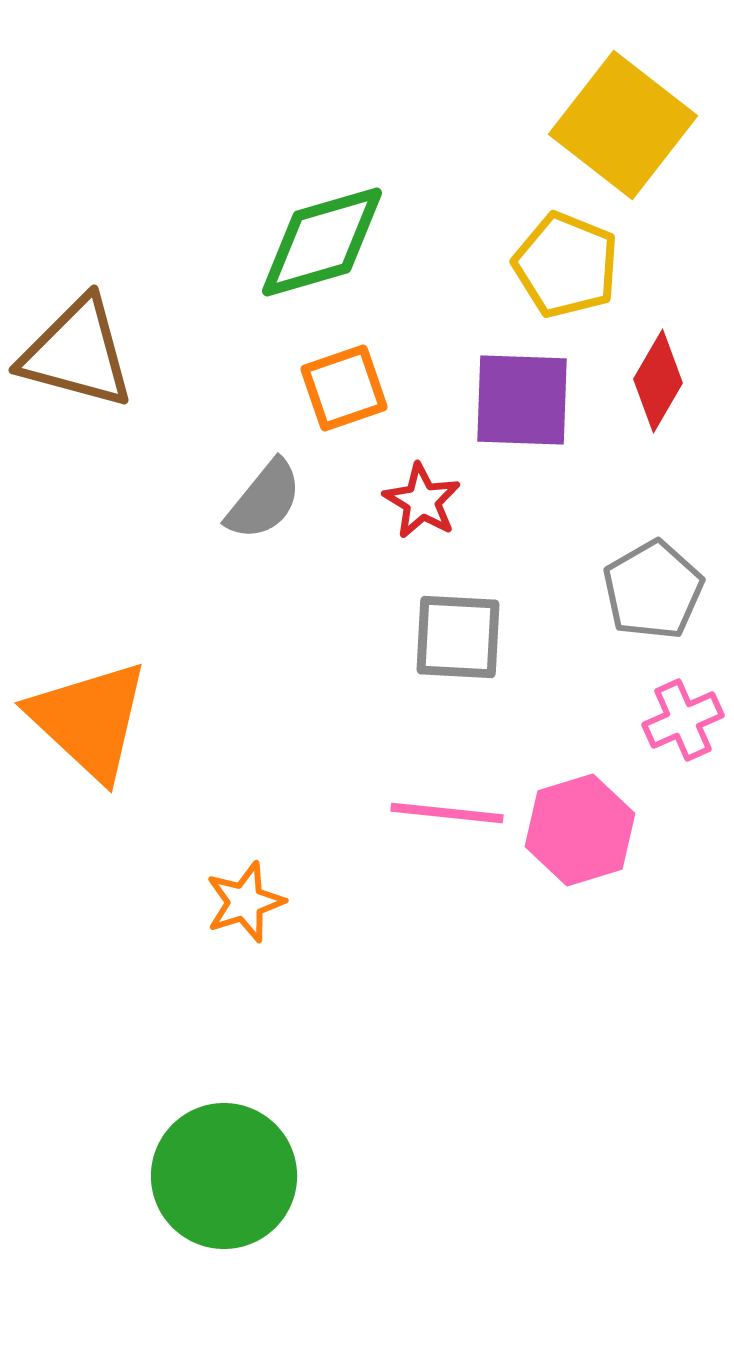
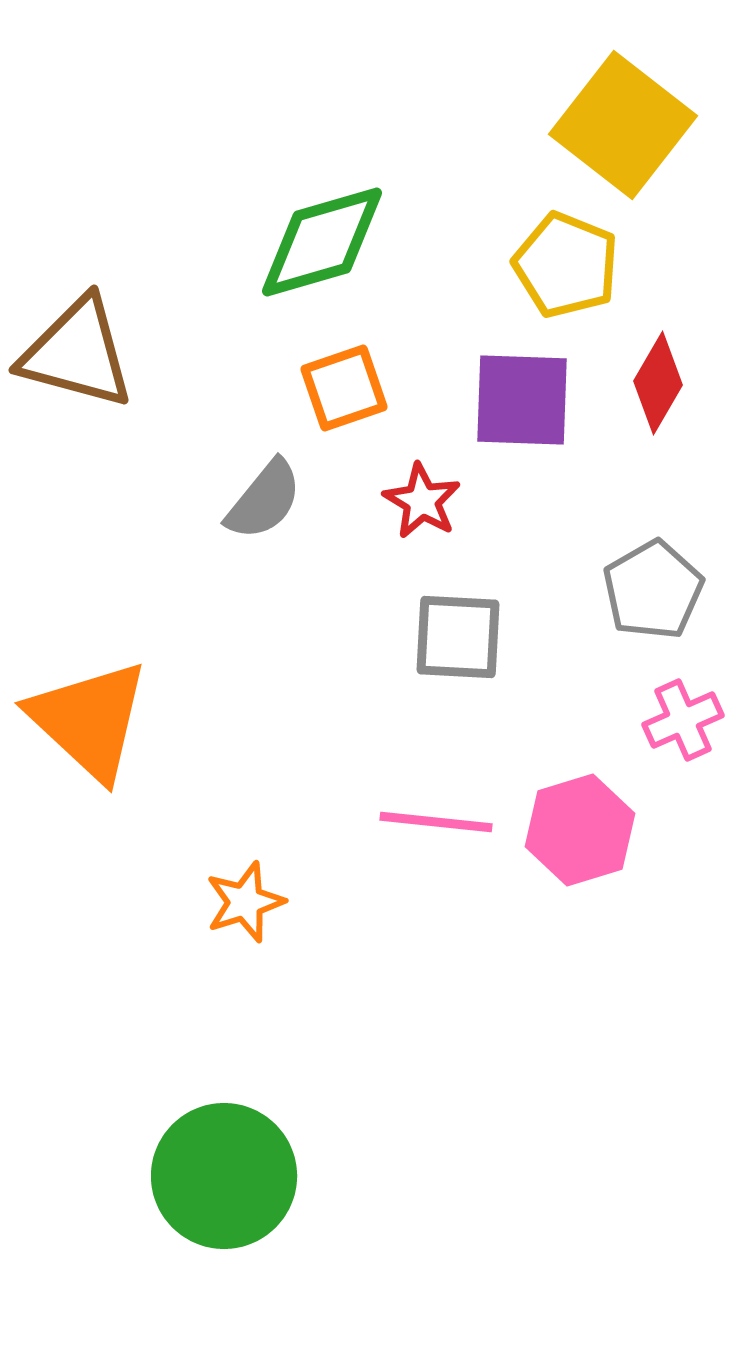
red diamond: moved 2 px down
pink line: moved 11 px left, 9 px down
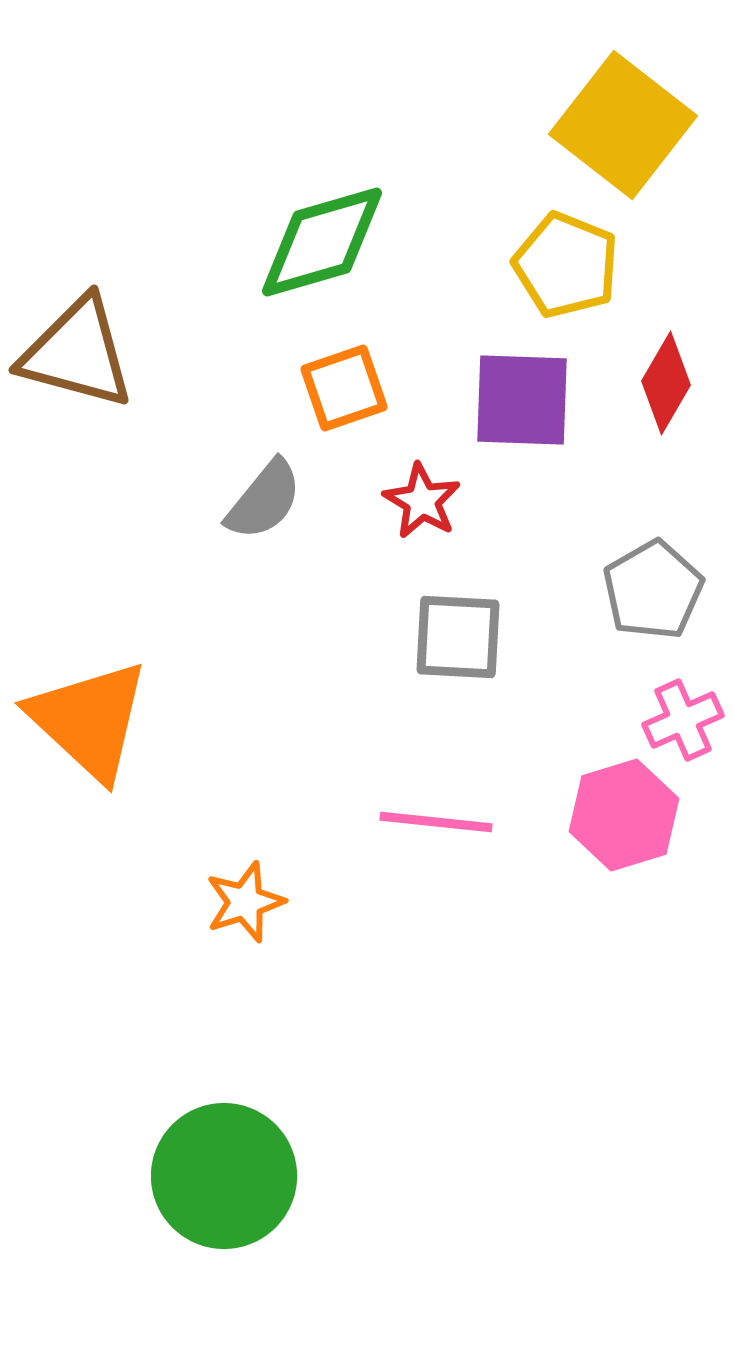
red diamond: moved 8 px right
pink hexagon: moved 44 px right, 15 px up
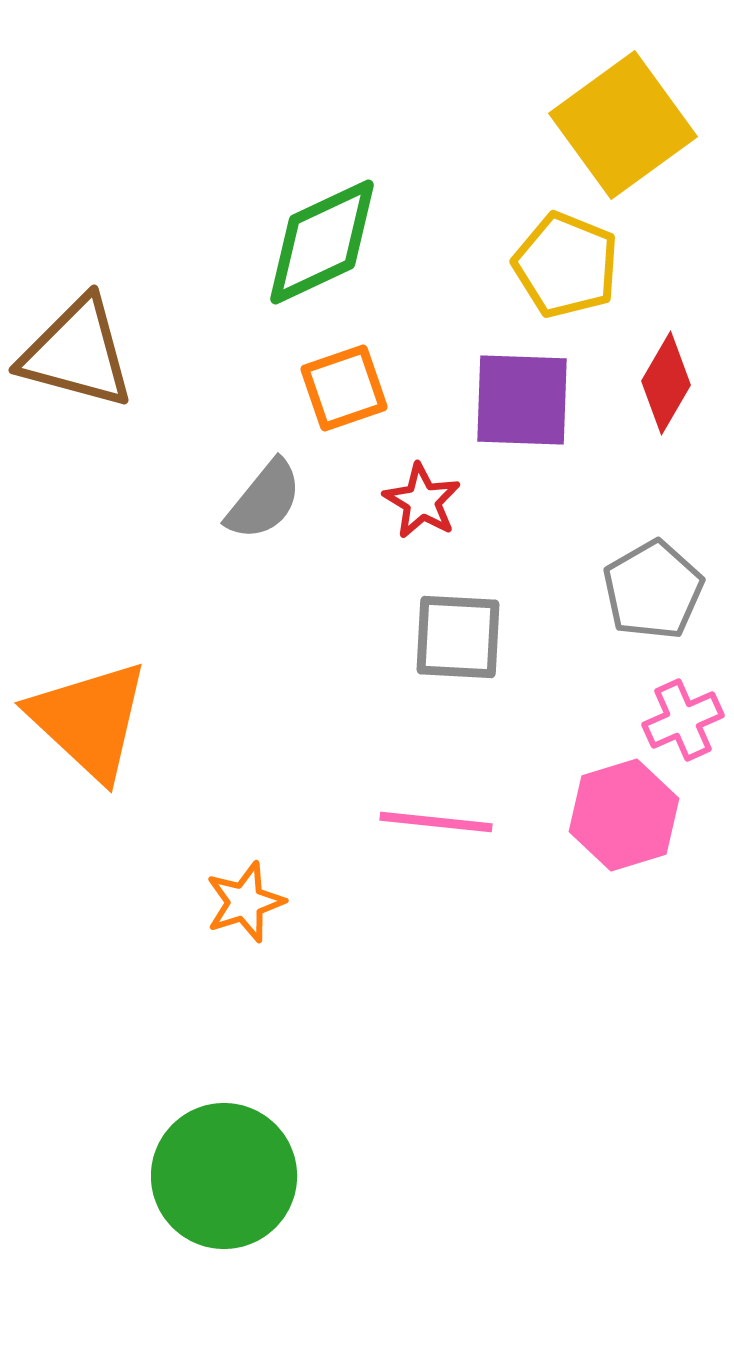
yellow square: rotated 16 degrees clockwise
green diamond: rotated 9 degrees counterclockwise
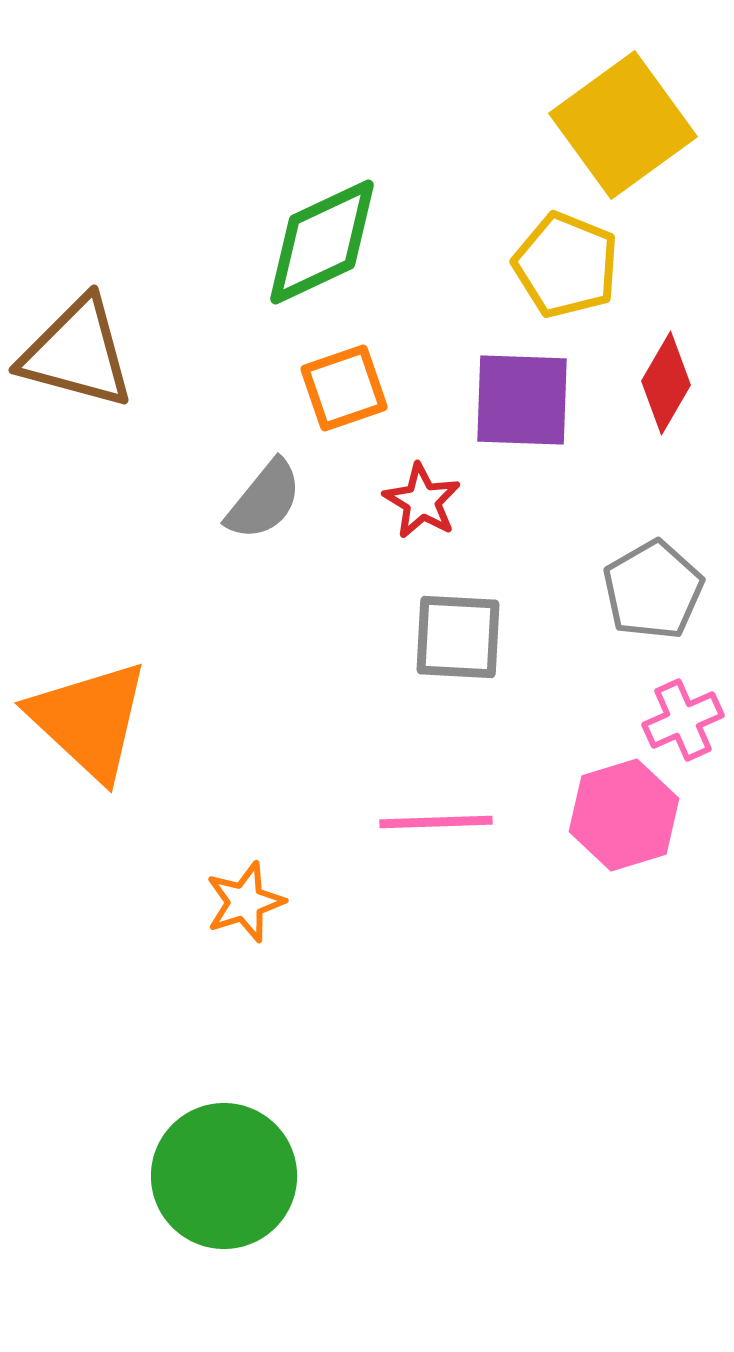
pink line: rotated 8 degrees counterclockwise
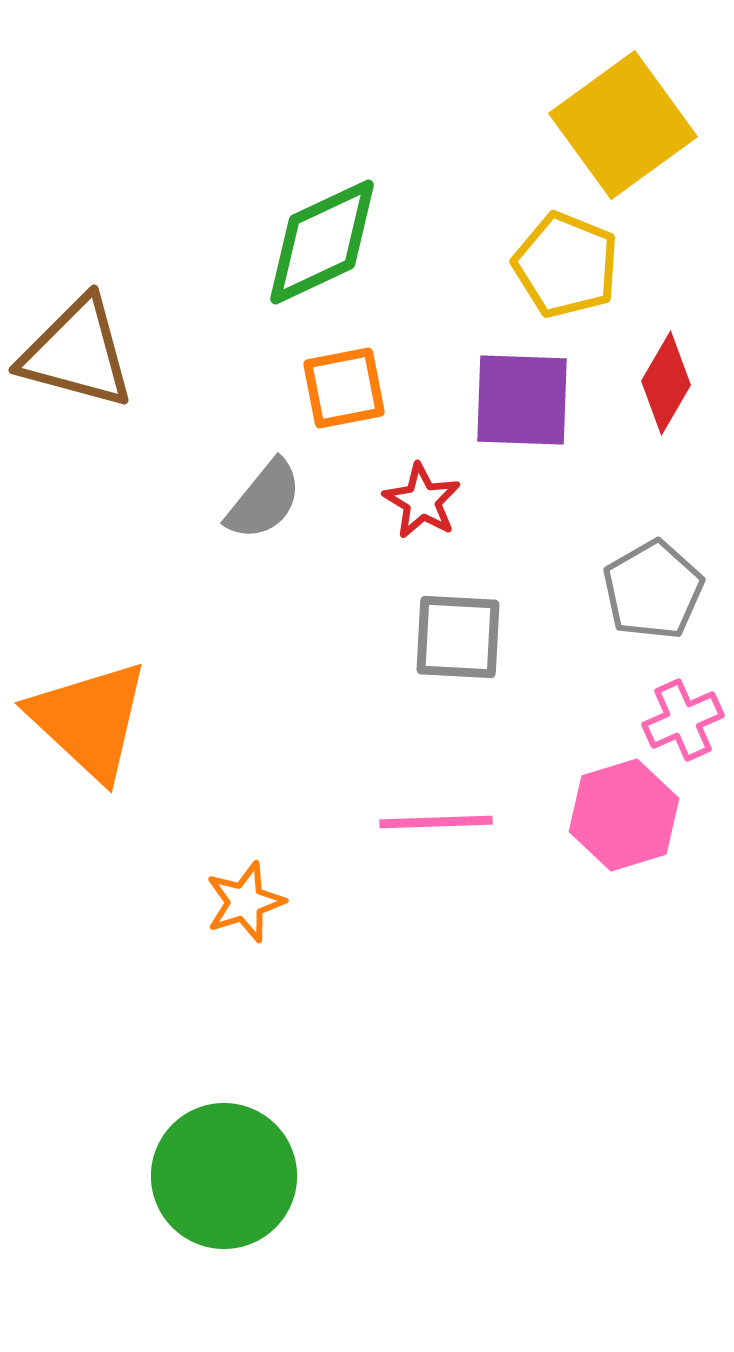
orange square: rotated 8 degrees clockwise
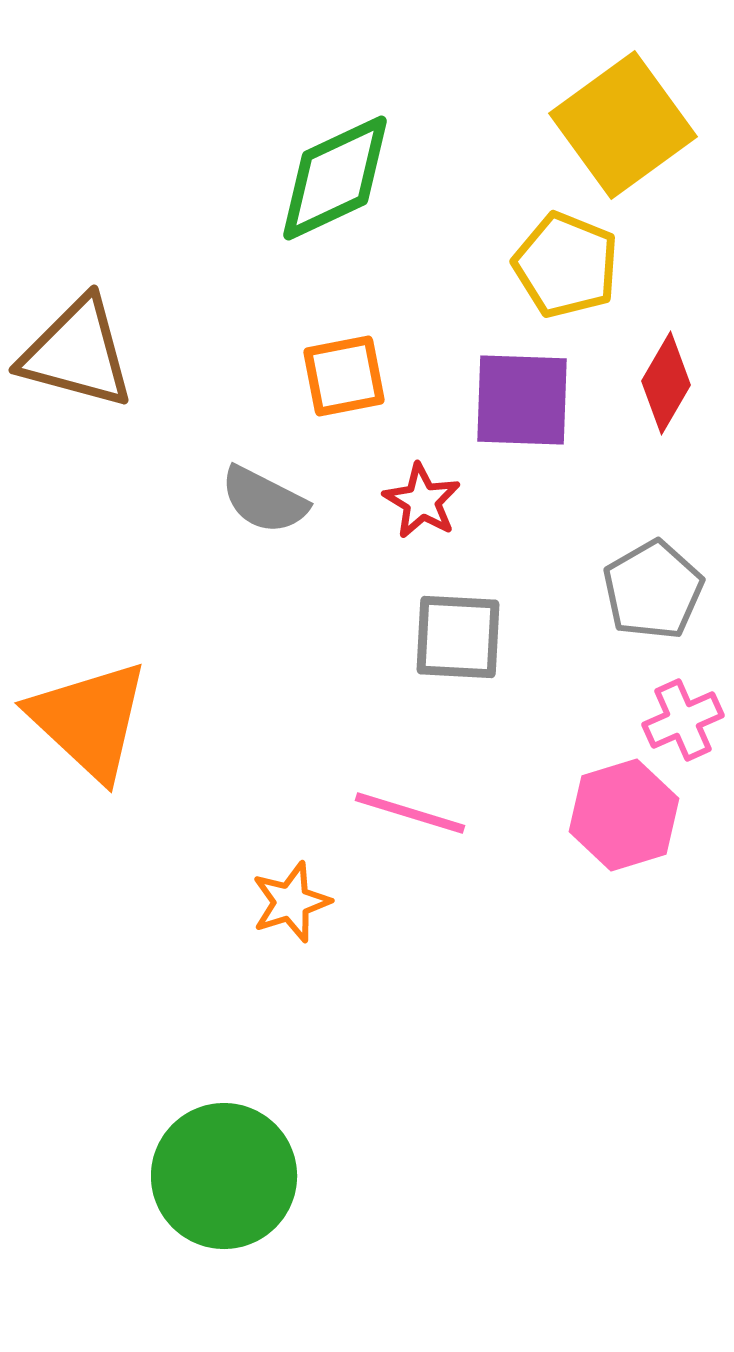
green diamond: moved 13 px right, 64 px up
orange square: moved 12 px up
gray semicircle: rotated 78 degrees clockwise
pink line: moved 26 px left, 9 px up; rotated 19 degrees clockwise
orange star: moved 46 px right
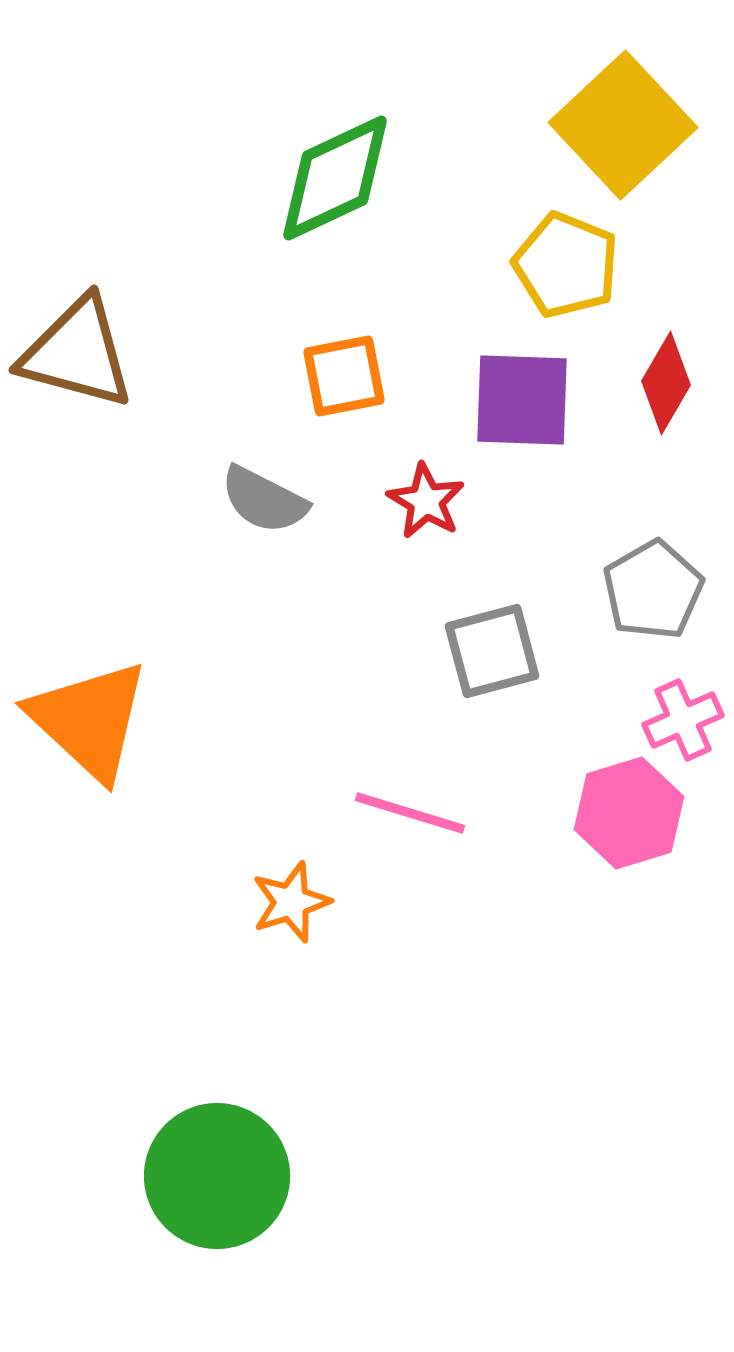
yellow square: rotated 7 degrees counterclockwise
red star: moved 4 px right
gray square: moved 34 px right, 14 px down; rotated 18 degrees counterclockwise
pink hexagon: moved 5 px right, 2 px up
green circle: moved 7 px left
